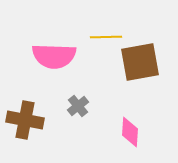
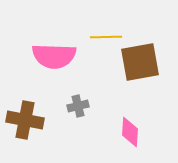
gray cross: rotated 25 degrees clockwise
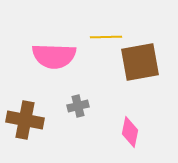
pink diamond: rotated 8 degrees clockwise
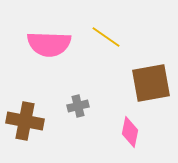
yellow line: rotated 36 degrees clockwise
pink semicircle: moved 5 px left, 12 px up
brown square: moved 11 px right, 21 px down
brown cross: moved 1 px down
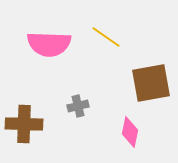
brown cross: moved 1 px left, 3 px down; rotated 9 degrees counterclockwise
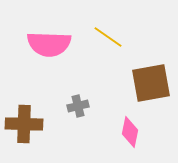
yellow line: moved 2 px right
